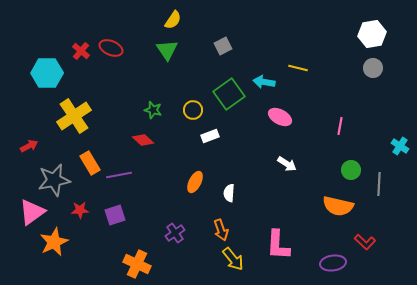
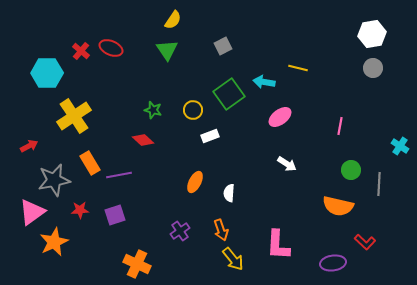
pink ellipse: rotated 65 degrees counterclockwise
purple cross: moved 5 px right, 2 px up
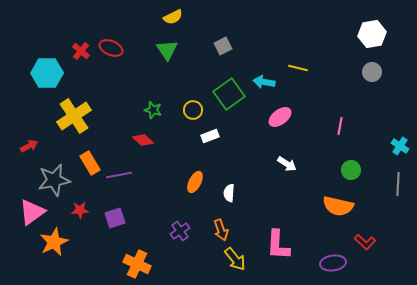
yellow semicircle: moved 3 px up; rotated 30 degrees clockwise
gray circle: moved 1 px left, 4 px down
gray line: moved 19 px right
purple square: moved 3 px down
yellow arrow: moved 2 px right
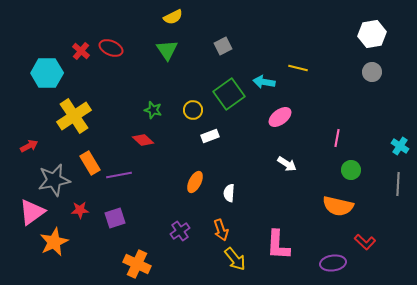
pink line: moved 3 px left, 12 px down
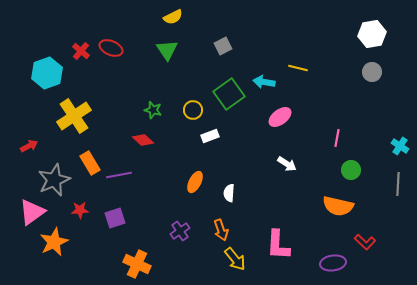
cyan hexagon: rotated 20 degrees counterclockwise
gray star: rotated 12 degrees counterclockwise
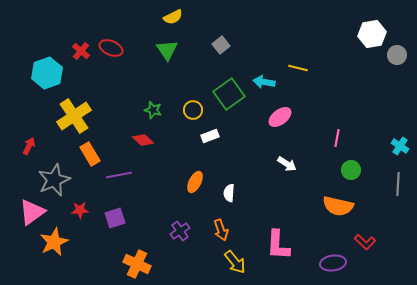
gray square: moved 2 px left, 1 px up; rotated 12 degrees counterclockwise
gray circle: moved 25 px right, 17 px up
red arrow: rotated 36 degrees counterclockwise
orange rectangle: moved 9 px up
yellow arrow: moved 3 px down
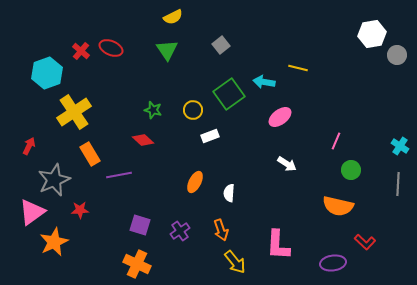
yellow cross: moved 4 px up
pink line: moved 1 px left, 3 px down; rotated 12 degrees clockwise
purple square: moved 25 px right, 7 px down; rotated 35 degrees clockwise
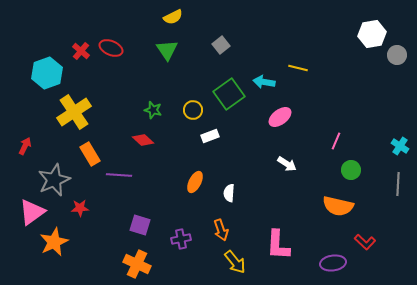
red arrow: moved 4 px left
purple line: rotated 15 degrees clockwise
red star: moved 2 px up
purple cross: moved 1 px right, 8 px down; rotated 24 degrees clockwise
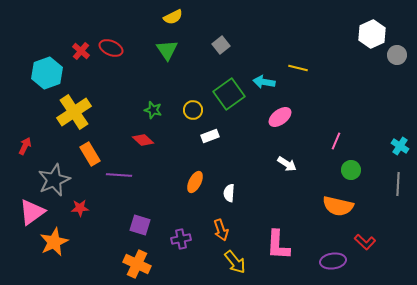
white hexagon: rotated 16 degrees counterclockwise
purple ellipse: moved 2 px up
